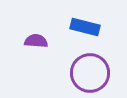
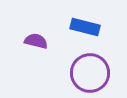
purple semicircle: rotated 10 degrees clockwise
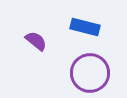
purple semicircle: rotated 25 degrees clockwise
